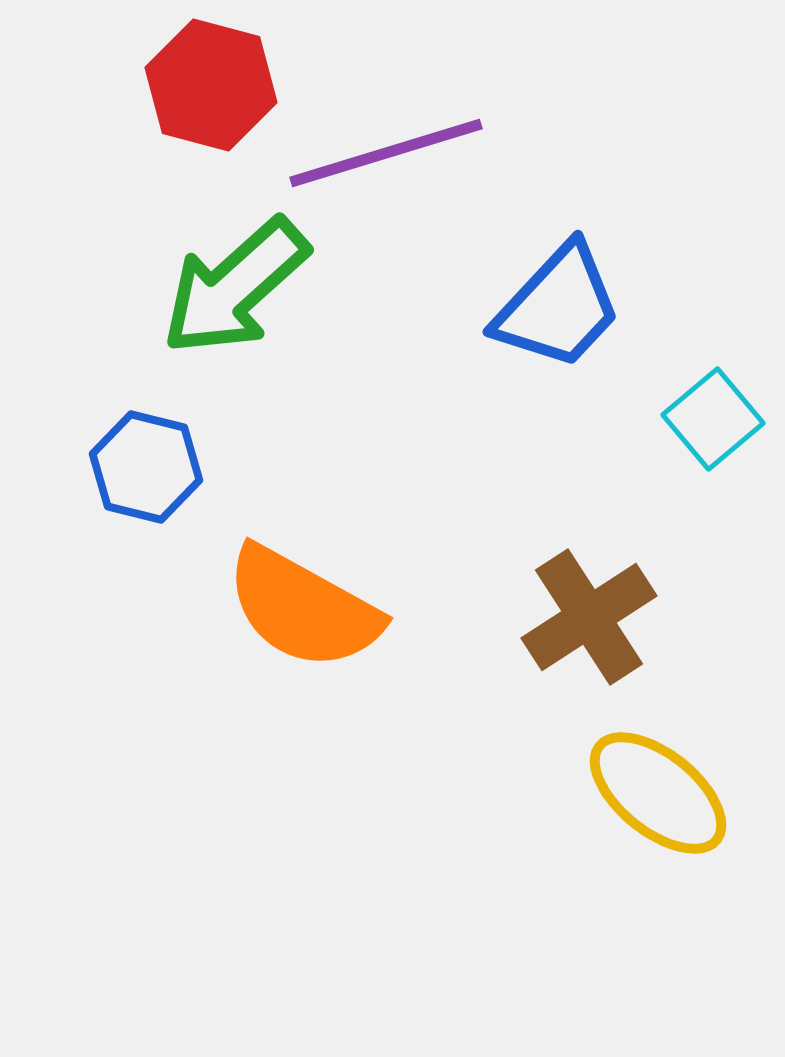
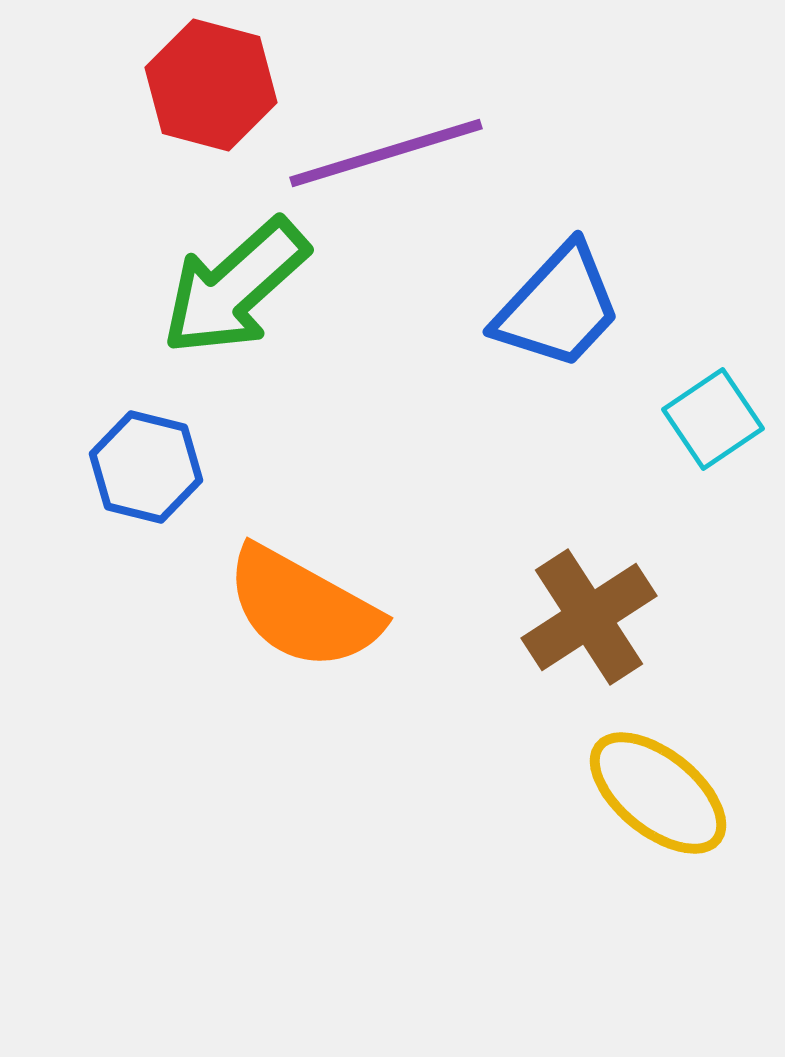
cyan square: rotated 6 degrees clockwise
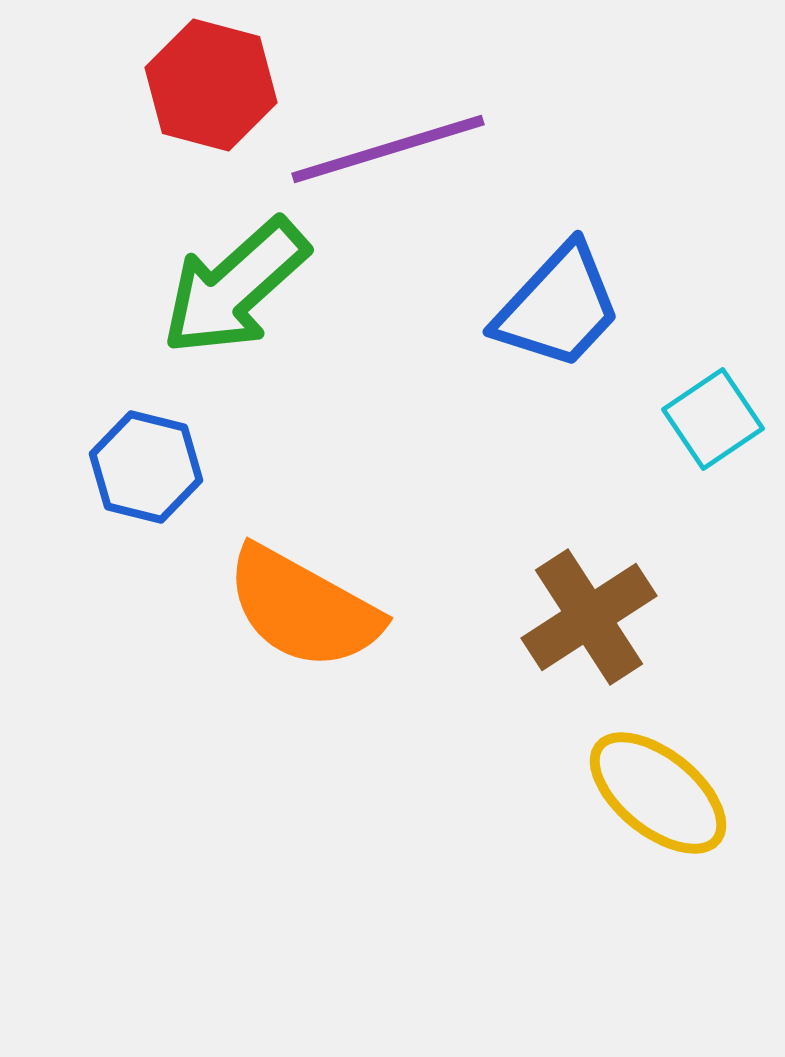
purple line: moved 2 px right, 4 px up
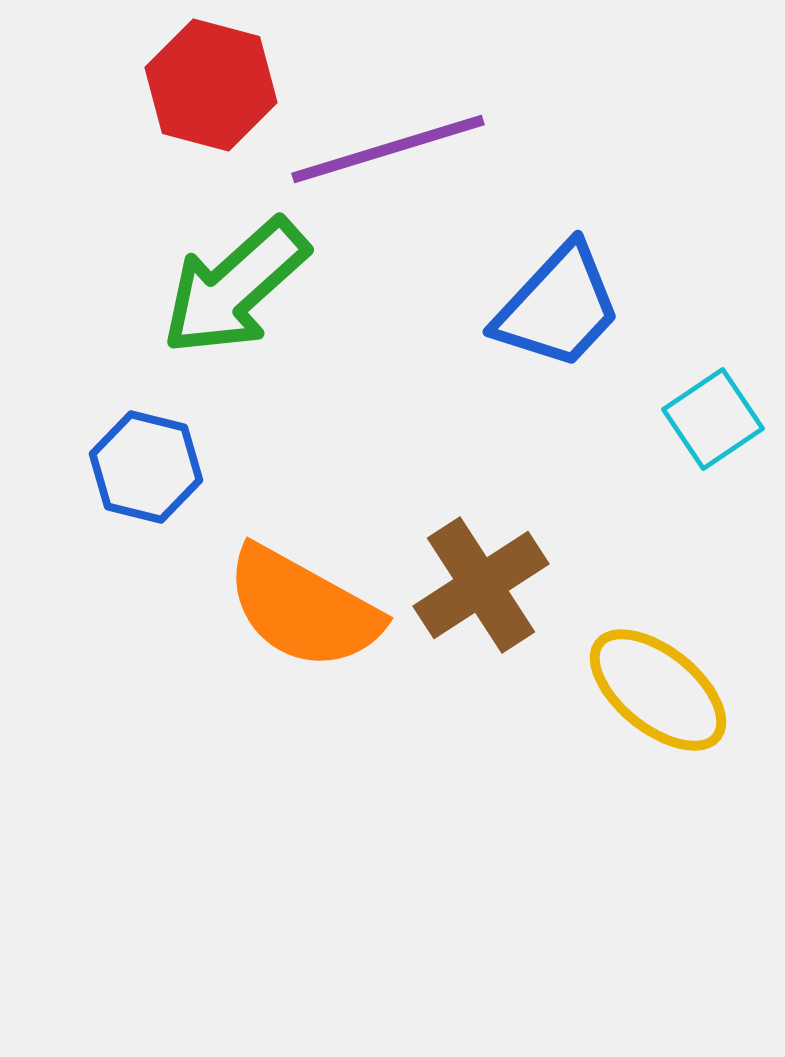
brown cross: moved 108 px left, 32 px up
yellow ellipse: moved 103 px up
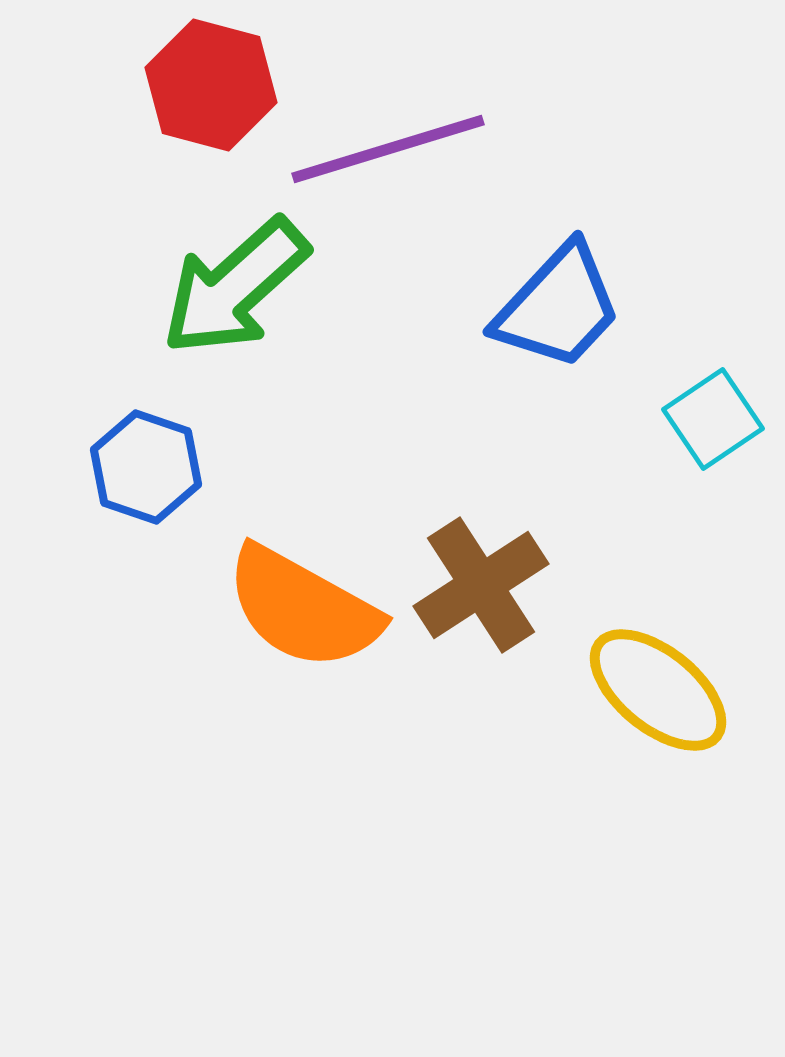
blue hexagon: rotated 5 degrees clockwise
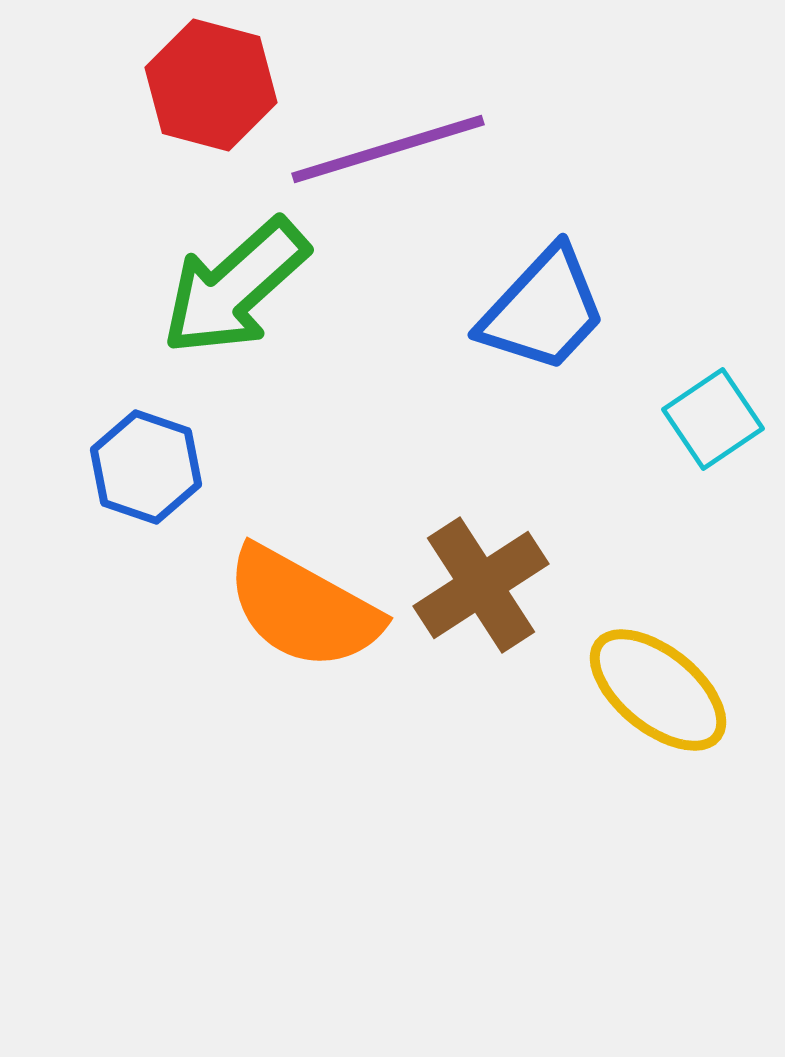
blue trapezoid: moved 15 px left, 3 px down
